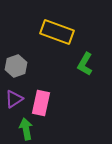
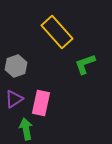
yellow rectangle: rotated 28 degrees clockwise
green L-shape: rotated 40 degrees clockwise
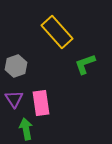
purple triangle: rotated 30 degrees counterclockwise
pink rectangle: rotated 20 degrees counterclockwise
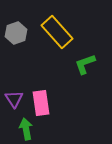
gray hexagon: moved 33 px up
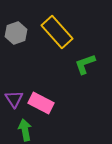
pink rectangle: rotated 55 degrees counterclockwise
green arrow: moved 1 px left, 1 px down
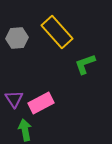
gray hexagon: moved 1 px right, 5 px down; rotated 15 degrees clockwise
pink rectangle: rotated 55 degrees counterclockwise
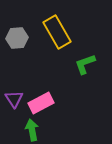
yellow rectangle: rotated 12 degrees clockwise
green arrow: moved 7 px right
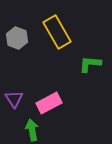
gray hexagon: rotated 25 degrees clockwise
green L-shape: moved 5 px right; rotated 25 degrees clockwise
pink rectangle: moved 8 px right
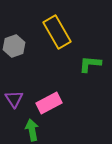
gray hexagon: moved 3 px left, 8 px down; rotated 20 degrees clockwise
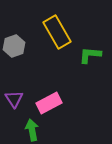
green L-shape: moved 9 px up
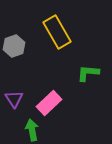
green L-shape: moved 2 px left, 18 px down
pink rectangle: rotated 15 degrees counterclockwise
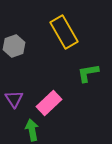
yellow rectangle: moved 7 px right
green L-shape: rotated 15 degrees counterclockwise
